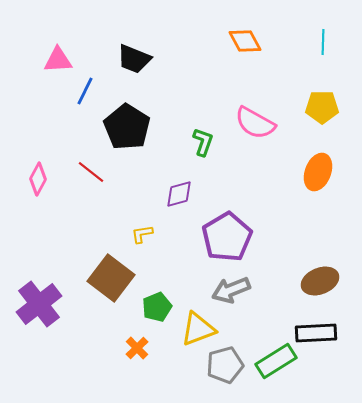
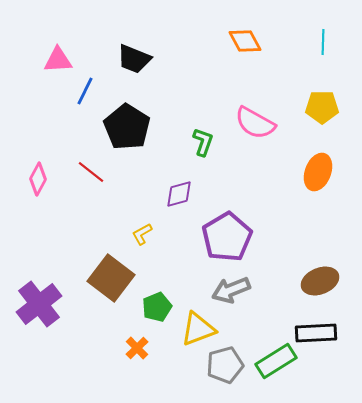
yellow L-shape: rotated 20 degrees counterclockwise
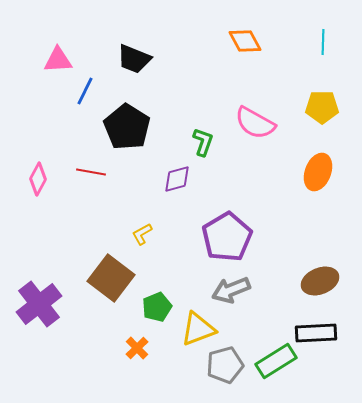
red line: rotated 28 degrees counterclockwise
purple diamond: moved 2 px left, 15 px up
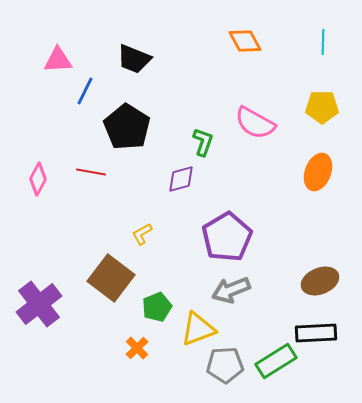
purple diamond: moved 4 px right
gray pentagon: rotated 12 degrees clockwise
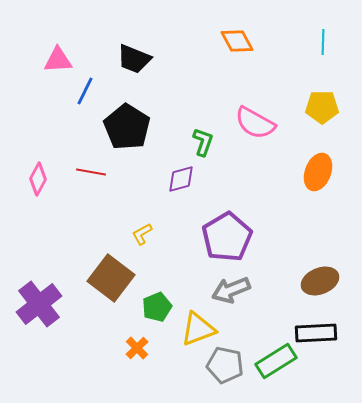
orange diamond: moved 8 px left
gray pentagon: rotated 15 degrees clockwise
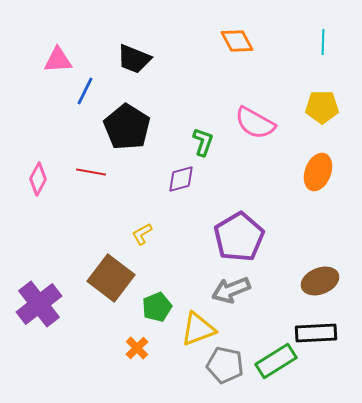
purple pentagon: moved 12 px right
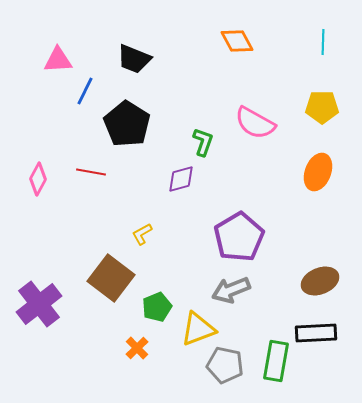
black pentagon: moved 3 px up
green rectangle: rotated 48 degrees counterclockwise
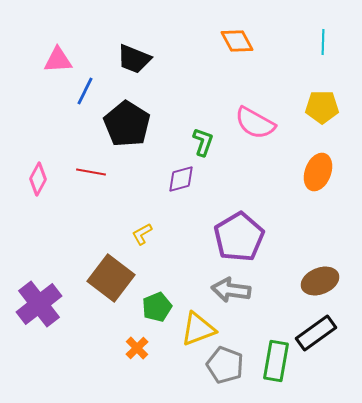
gray arrow: rotated 30 degrees clockwise
black rectangle: rotated 33 degrees counterclockwise
gray pentagon: rotated 9 degrees clockwise
